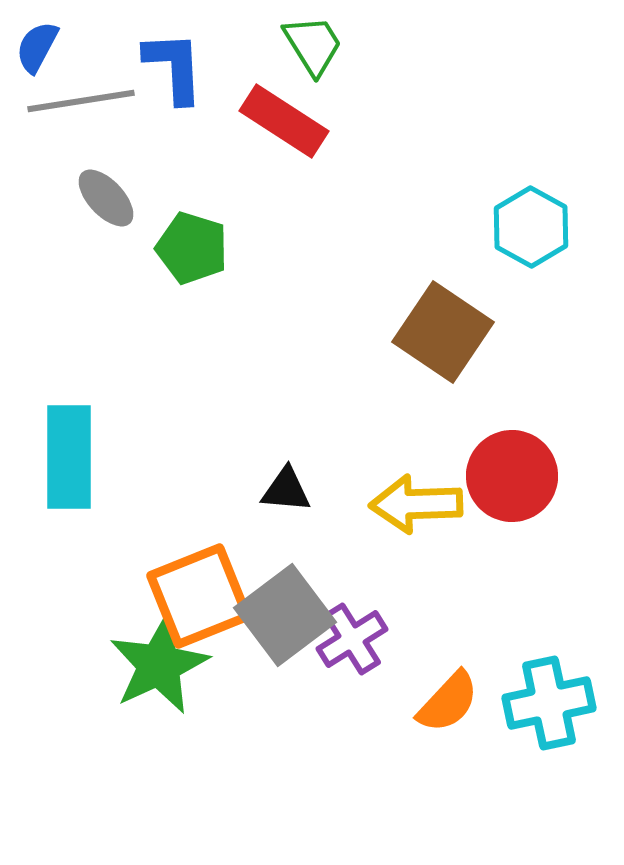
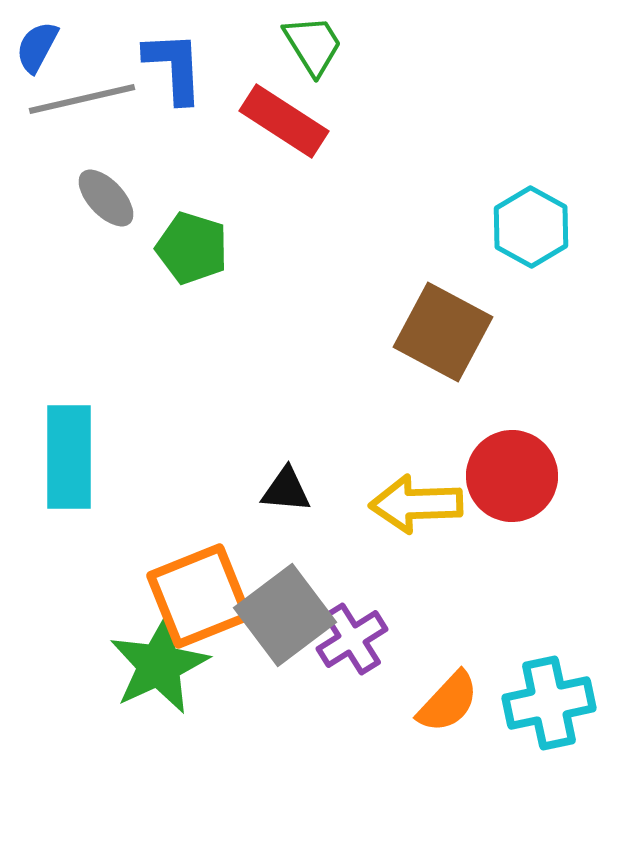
gray line: moved 1 px right, 2 px up; rotated 4 degrees counterclockwise
brown square: rotated 6 degrees counterclockwise
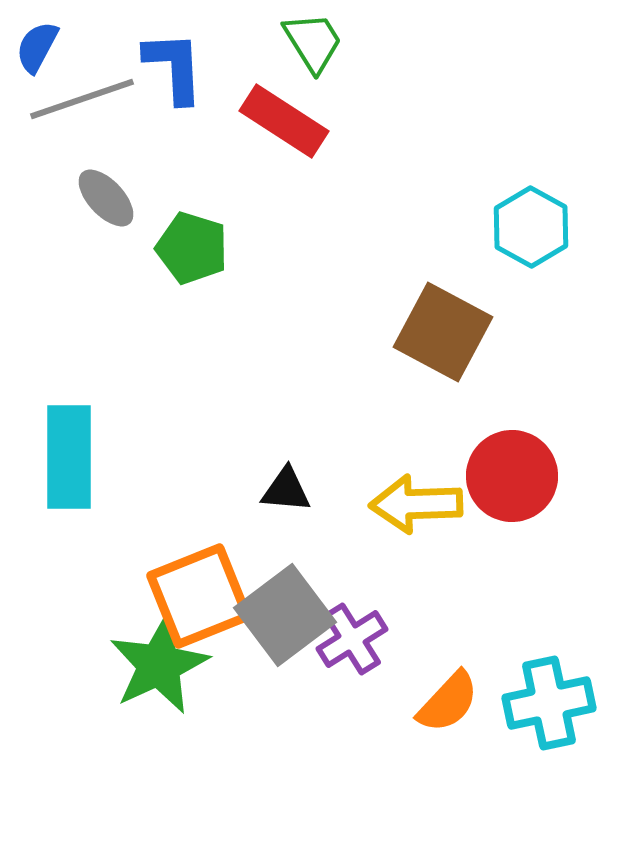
green trapezoid: moved 3 px up
gray line: rotated 6 degrees counterclockwise
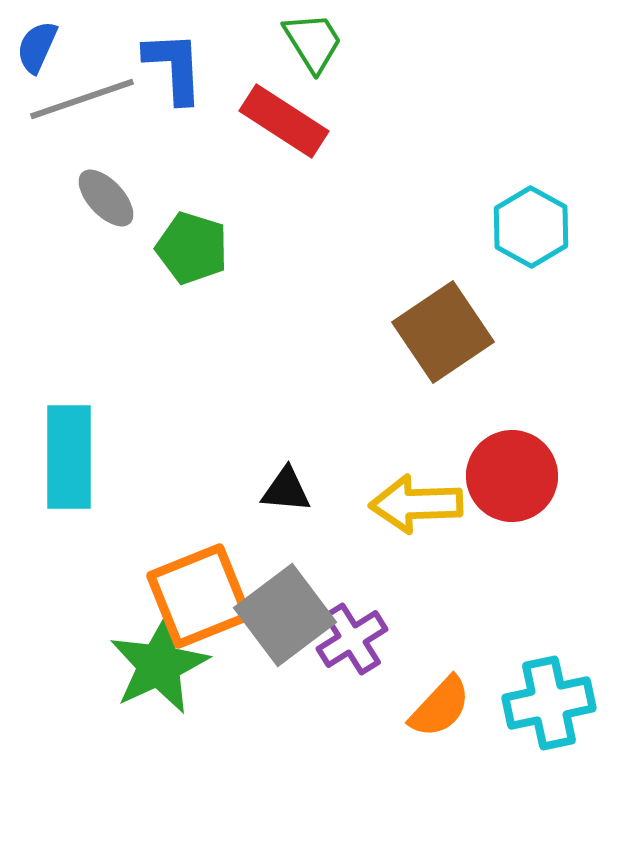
blue semicircle: rotated 4 degrees counterclockwise
brown square: rotated 28 degrees clockwise
orange semicircle: moved 8 px left, 5 px down
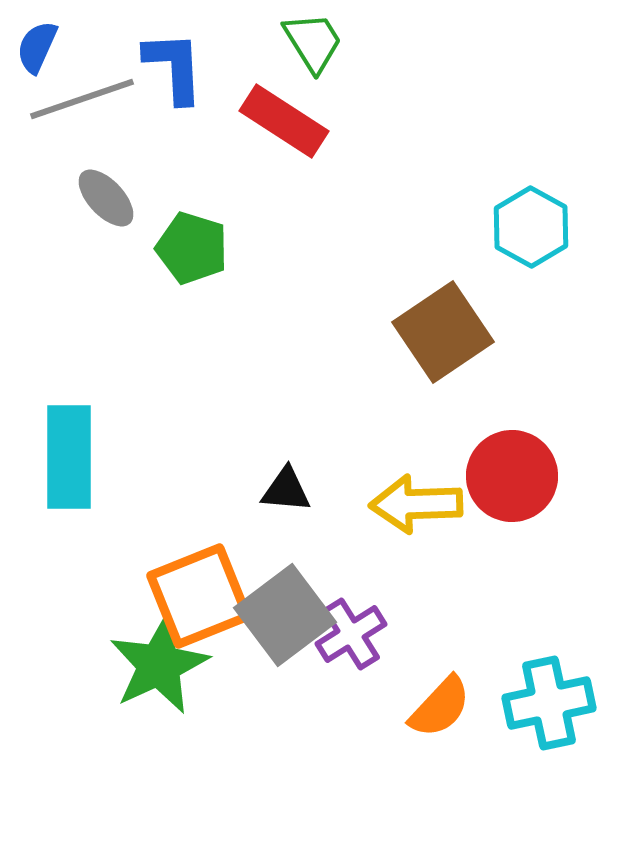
purple cross: moved 1 px left, 5 px up
